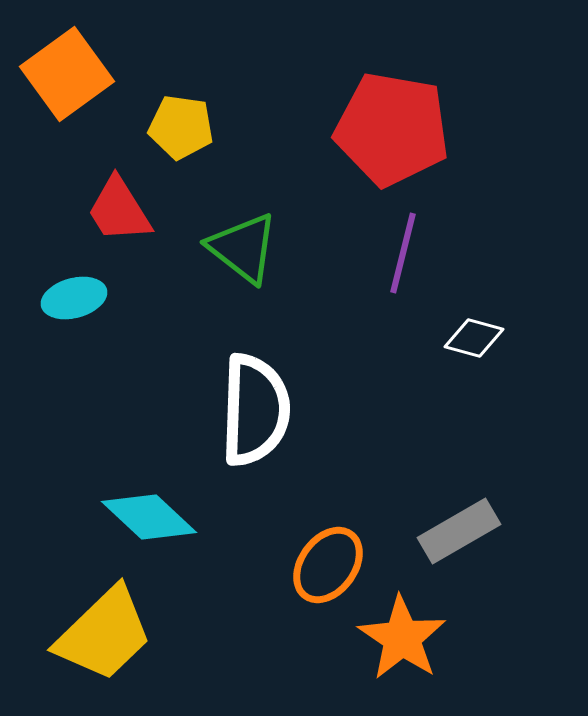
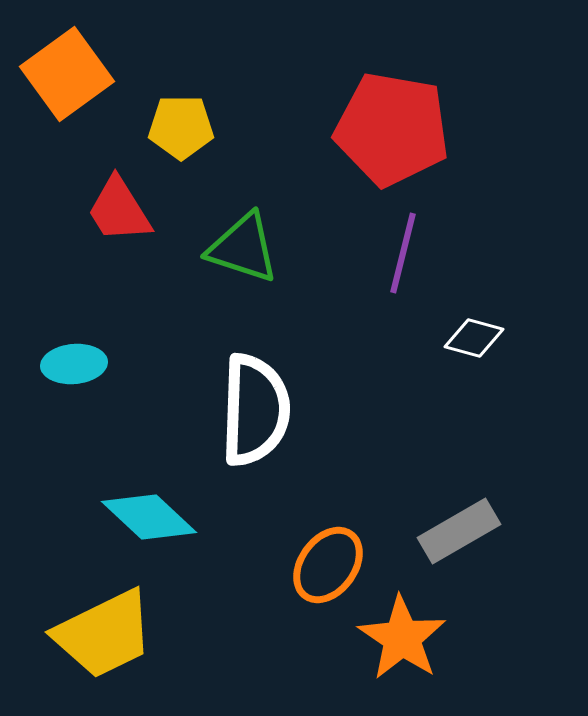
yellow pentagon: rotated 8 degrees counterclockwise
green triangle: rotated 20 degrees counterclockwise
cyan ellipse: moved 66 px down; rotated 10 degrees clockwise
yellow trapezoid: rotated 18 degrees clockwise
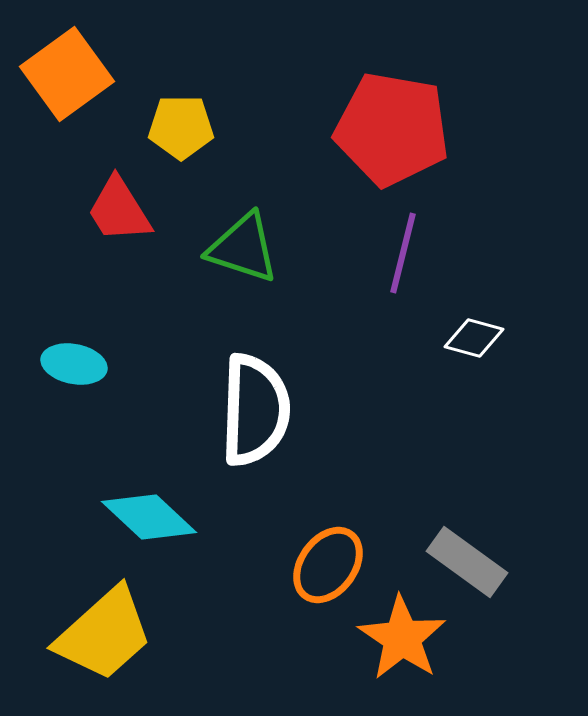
cyan ellipse: rotated 16 degrees clockwise
gray rectangle: moved 8 px right, 31 px down; rotated 66 degrees clockwise
yellow trapezoid: rotated 16 degrees counterclockwise
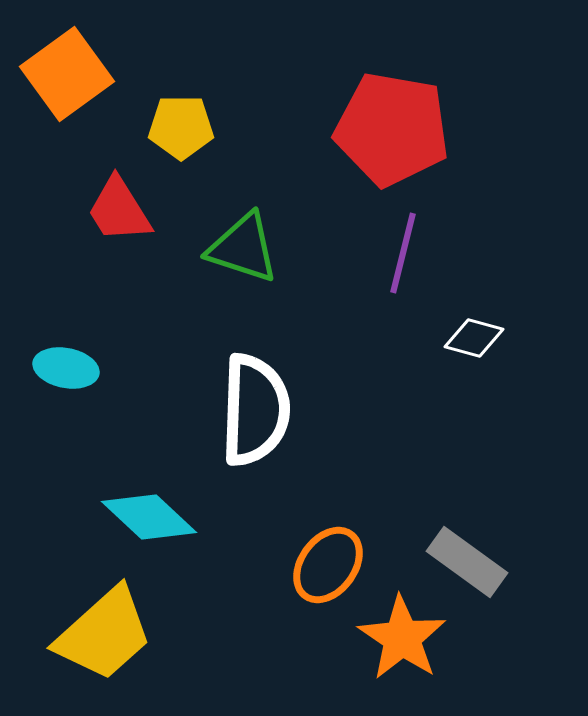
cyan ellipse: moved 8 px left, 4 px down
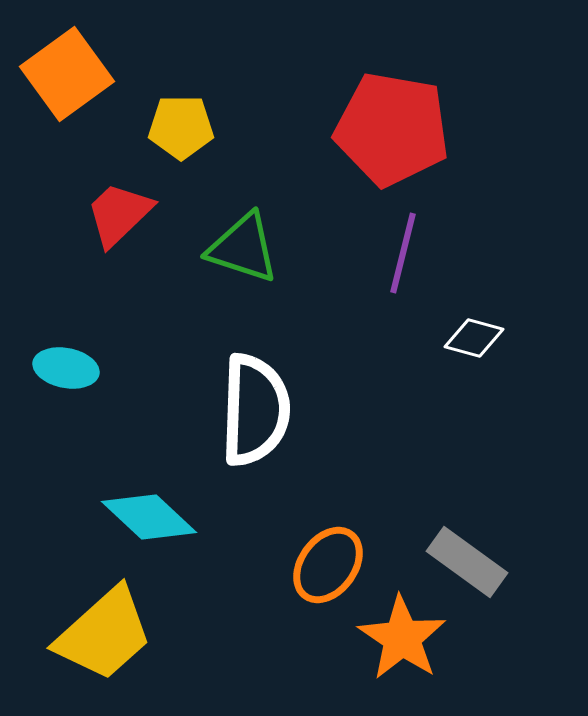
red trapezoid: moved 4 px down; rotated 78 degrees clockwise
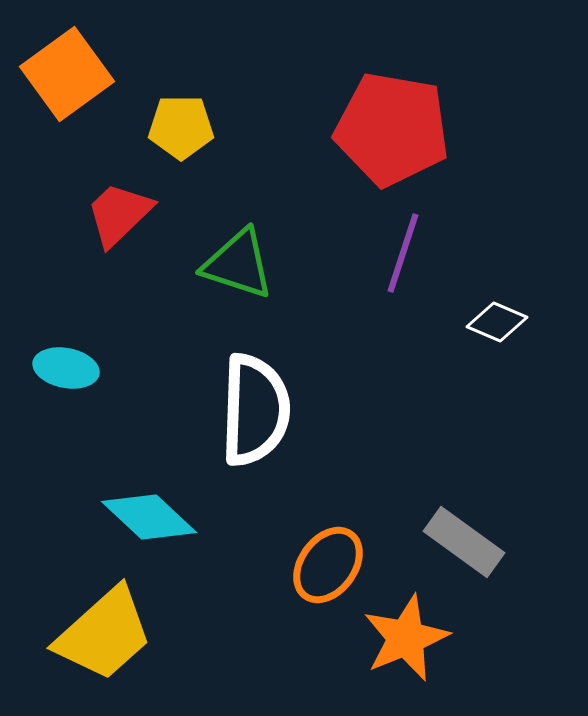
green triangle: moved 5 px left, 16 px down
purple line: rotated 4 degrees clockwise
white diamond: moved 23 px right, 16 px up; rotated 8 degrees clockwise
gray rectangle: moved 3 px left, 20 px up
orange star: moved 4 px right; rotated 16 degrees clockwise
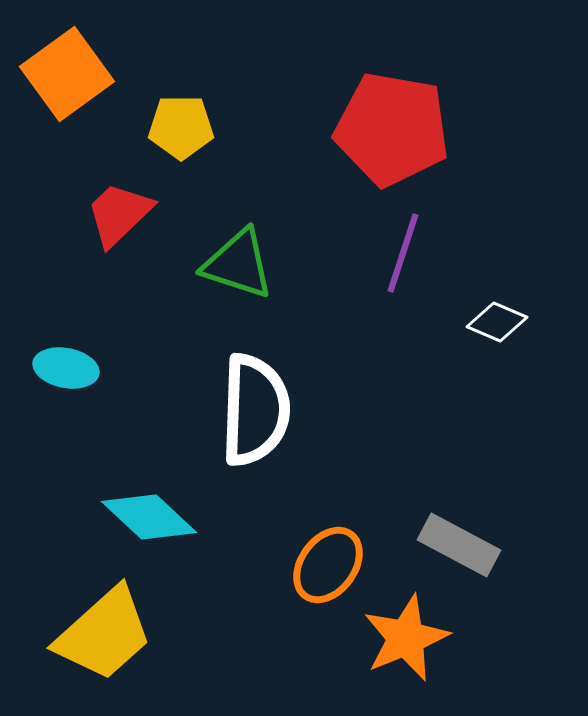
gray rectangle: moved 5 px left, 3 px down; rotated 8 degrees counterclockwise
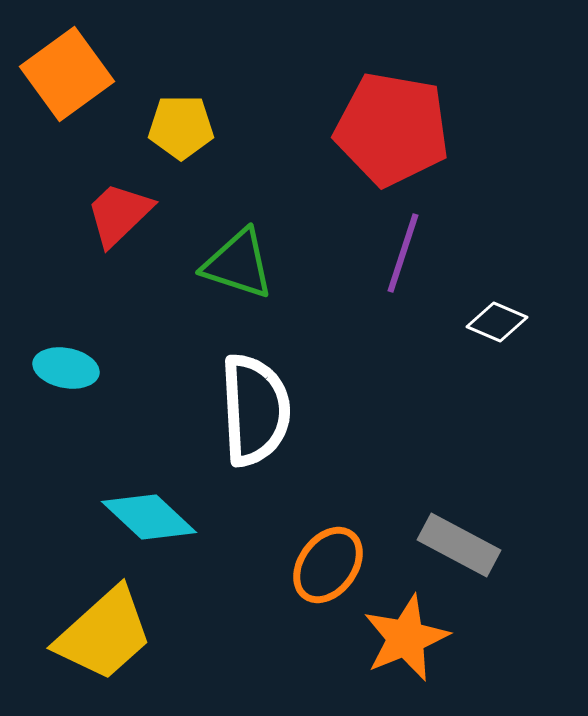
white semicircle: rotated 5 degrees counterclockwise
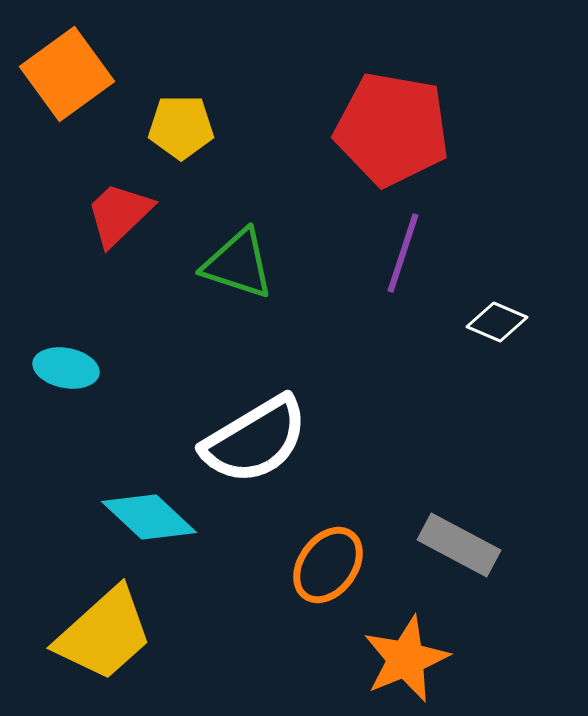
white semicircle: moved 30 px down; rotated 62 degrees clockwise
orange star: moved 21 px down
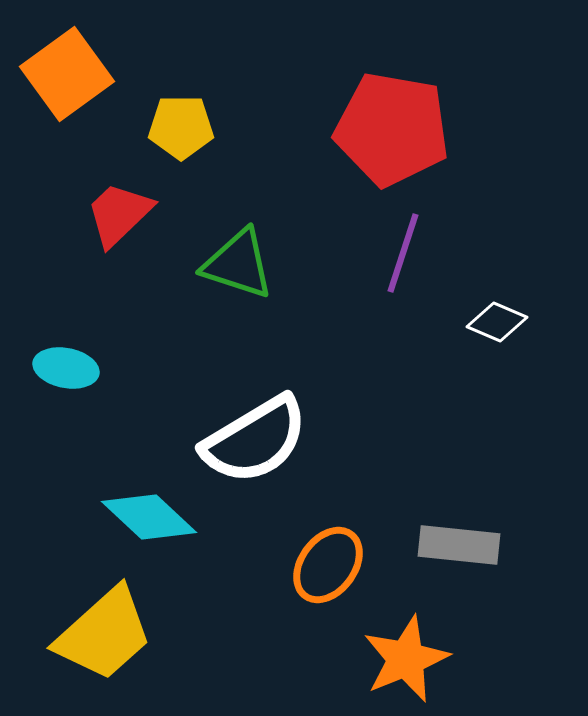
gray rectangle: rotated 22 degrees counterclockwise
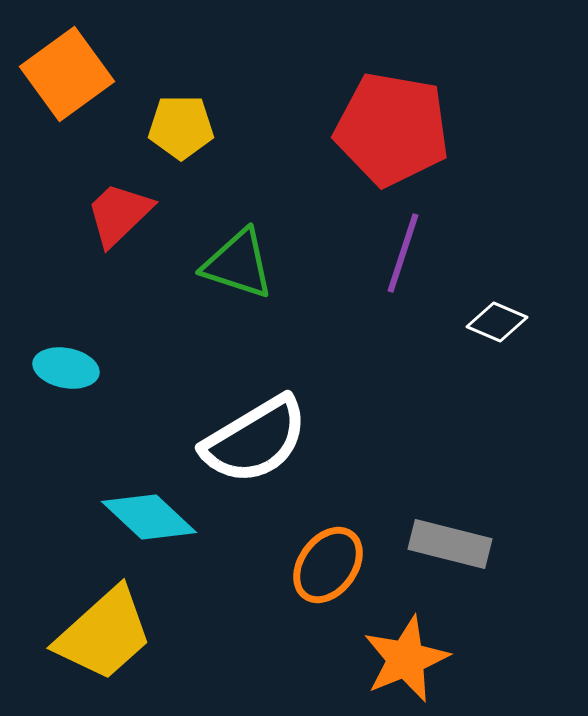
gray rectangle: moved 9 px left, 1 px up; rotated 8 degrees clockwise
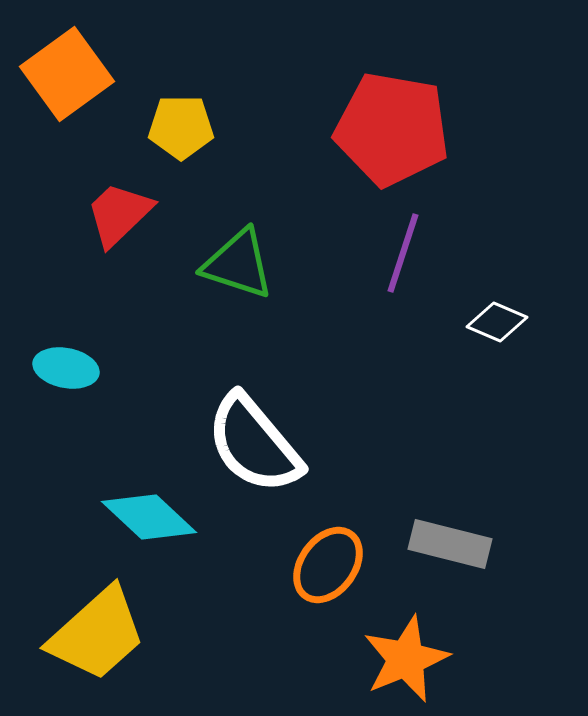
white semicircle: moved 1 px left, 4 px down; rotated 81 degrees clockwise
yellow trapezoid: moved 7 px left
